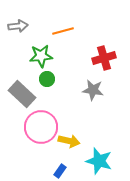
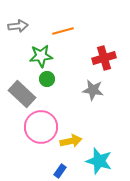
yellow arrow: moved 2 px right; rotated 25 degrees counterclockwise
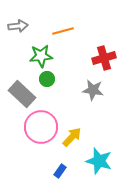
yellow arrow: moved 1 px right, 4 px up; rotated 35 degrees counterclockwise
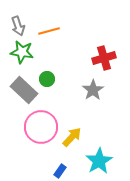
gray arrow: rotated 78 degrees clockwise
orange line: moved 14 px left
green star: moved 19 px left, 4 px up; rotated 15 degrees clockwise
gray star: rotated 30 degrees clockwise
gray rectangle: moved 2 px right, 4 px up
cyan star: rotated 24 degrees clockwise
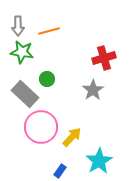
gray arrow: rotated 18 degrees clockwise
gray rectangle: moved 1 px right, 4 px down
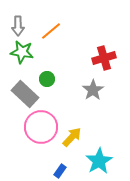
orange line: moved 2 px right; rotated 25 degrees counterclockwise
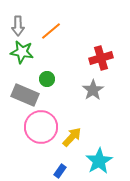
red cross: moved 3 px left
gray rectangle: moved 1 px down; rotated 20 degrees counterclockwise
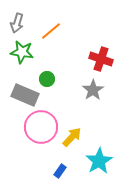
gray arrow: moved 1 px left, 3 px up; rotated 18 degrees clockwise
red cross: moved 1 px down; rotated 35 degrees clockwise
